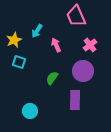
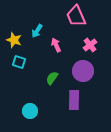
yellow star: rotated 28 degrees counterclockwise
purple rectangle: moved 1 px left
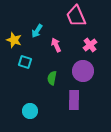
cyan square: moved 6 px right
green semicircle: rotated 24 degrees counterclockwise
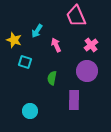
pink cross: moved 1 px right
purple circle: moved 4 px right
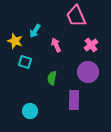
cyan arrow: moved 2 px left
yellow star: moved 1 px right, 1 px down
purple circle: moved 1 px right, 1 px down
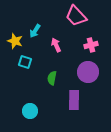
pink trapezoid: rotated 20 degrees counterclockwise
pink cross: rotated 24 degrees clockwise
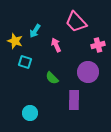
pink trapezoid: moved 6 px down
pink cross: moved 7 px right
green semicircle: rotated 56 degrees counterclockwise
cyan circle: moved 2 px down
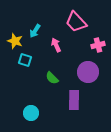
cyan square: moved 2 px up
cyan circle: moved 1 px right
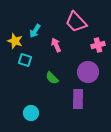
purple rectangle: moved 4 px right, 1 px up
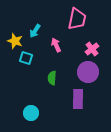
pink trapezoid: moved 1 px right, 3 px up; rotated 125 degrees counterclockwise
pink cross: moved 6 px left, 4 px down; rotated 24 degrees counterclockwise
cyan square: moved 1 px right, 2 px up
green semicircle: rotated 48 degrees clockwise
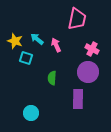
cyan arrow: moved 2 px right, 8 px down; rotated 96 degrees clockwise
pink cross: rotated 24 degrees counterclockwise
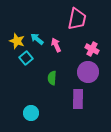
yellow star: moved 2 px right
cyan square: rotated 32 degrees clockwise
